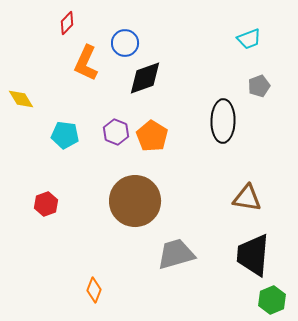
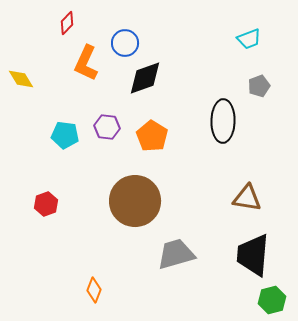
yellow diamond: moved 20 px up
purple hexagon: moved 9 px left, 5 px up; rotated 15 degrees counterclockwise
green hexagon: rotated 8 degrees clockwise
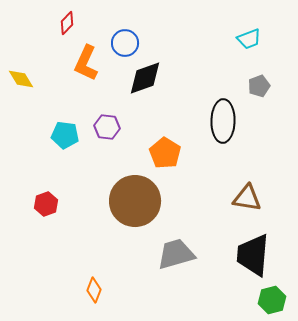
orange pentagon: moved 13 px right, 17 px down
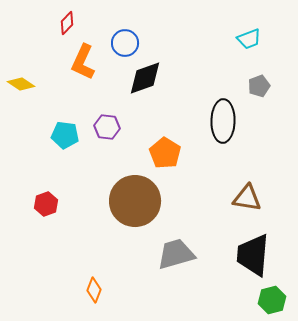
orange L-shape: moved 3 px left, 1 px up
yellow diamond: moved 5 px down; rotated 24 degrees counterclockwise
